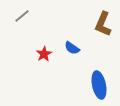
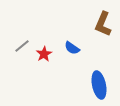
gray line: moved 30 px down
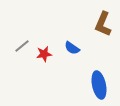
red star: rotated 21 degrees clockwise
